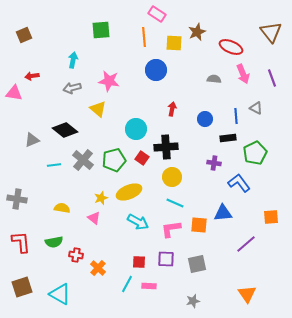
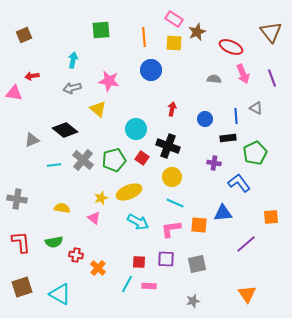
pink rectangle at (157, 14): moved 17 px right, 5 px down
blue circle at (156, 70): moved 5 px left
black cross at (166, 147): moved 2 px right, 1 px up; rotated 25 degrees clockwise
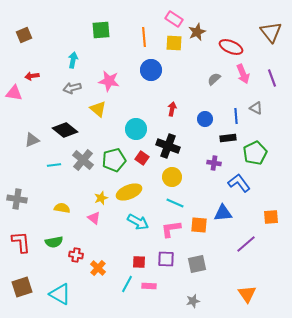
gray semicircle at (214, 79): rotated 48 degrees counterclockwise
